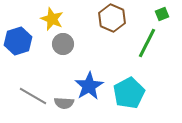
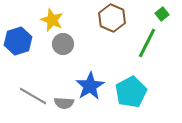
green square: rotated 16 degrees counterclockwise
yellow star: moved 1 px down
blue star: moved 1 px right
cyan pentagon: moved 2 px right, 1 px up
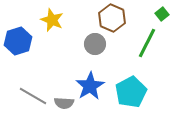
gray circle: moved 32 px right
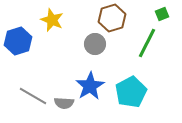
green square: rotated 16 degrees clockwise
brown hexagon: rotated 20 degrees clockwise
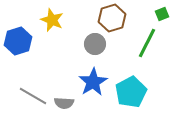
blue star: moved 3 px right, 4 px up
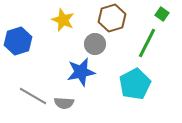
green square: rotated 32 degrees counterclockwise
yellow star: moved 11 px right
blue star: moved 12 px left, 10 px up; rotated 20 degrees clockwise
cyan pentagon: moved 4 px right, 8 px up
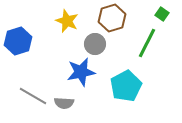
yellow star: moved 4 px right, 1 px down
cyan pentagon: moved 9 px left, 2 px down
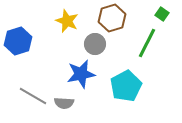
blue star: moved 2 px down
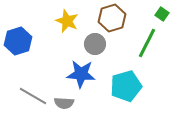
blue star: rotated 16 degrees clockwise
cyan pentagon: rotated 12 degrees clockwise
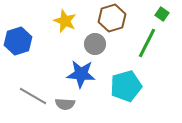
yellow star: moved 2 px left
gray semicircle: moved 1 px right, 1 px down
